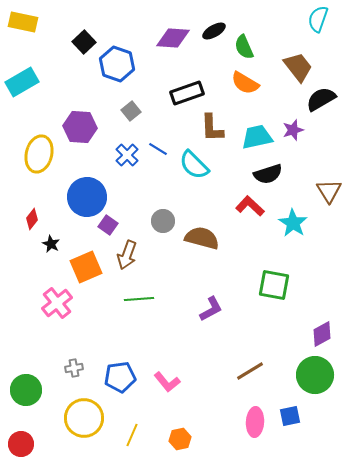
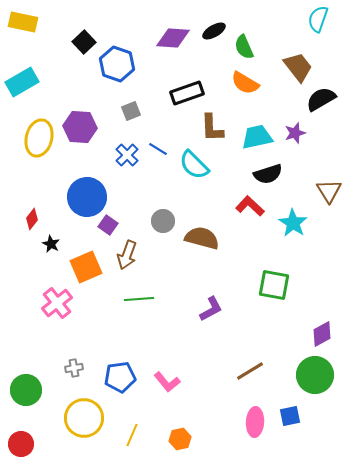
gray square at (131, 111): rotated 18 degrees clockwise
purple star at (293, 130): moved 2 px right, 3 px down
yellow ellipse at (39, 154): moved 16 px up
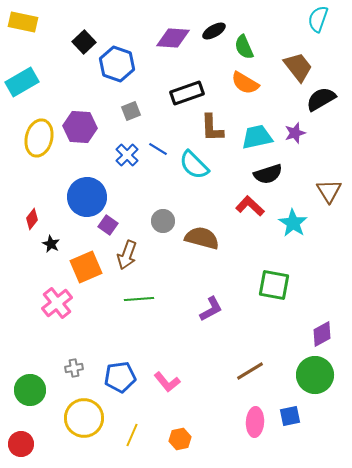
green circle at (26, 390): moved 4 px right
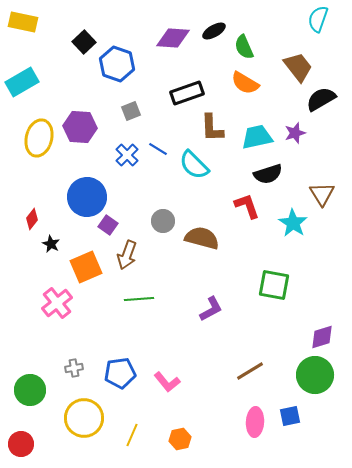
brown triangle at (329, 191): moved 7 px left, 3 px down
red L-shape at (250, 206): moved 3 px left; rotated 28 degrees clockwise
purple diamond at (322, 334): moved 3 px down; rotated 12 degrees clockwise
blue pentagon at (120, 377): moved 4 px up
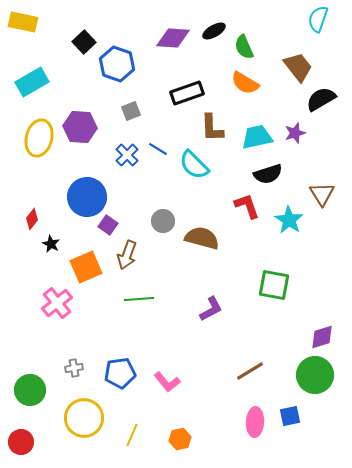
cyan rectangle at (22, 82): moved 10 px right
cyan star at (293, 223): moved 4 px left, 3 px up
red circle at (21, 444): moved 2 px up
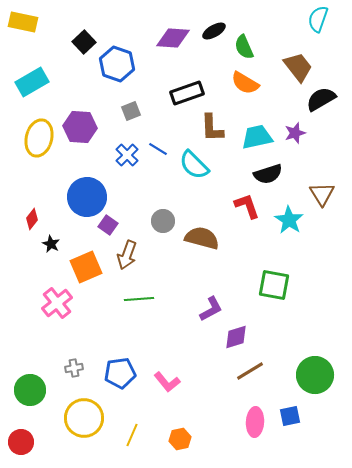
purple diamond at (322, 337): moved 86 px left
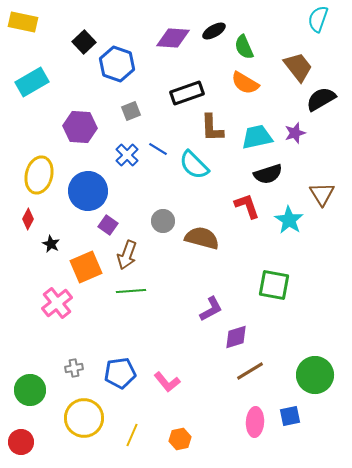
yellow ellipse at (39, 138): moved 37 px down
blue circle at (87, 197): moved 1 px right, 6 px up
red diamond at (32, 219): moved 4 px left; rotated 10 degrees counterclockwise
green line at (139, 299): moved 8 px left, 8 px up
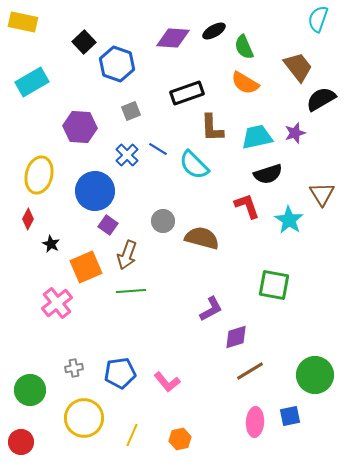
blue circle at (88, 191): moved 7 px right
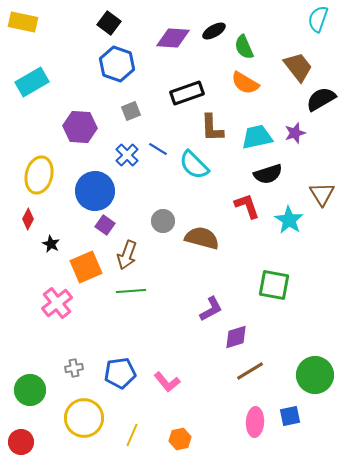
black square at (84, 42): moved 25 px right, 19 px up; rotated 10 degrees counterclockwise
purple square at (108, 225): moved 3 px left
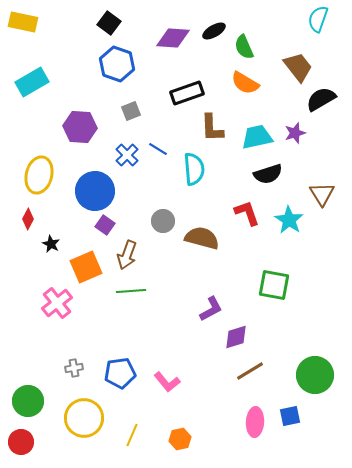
cyan semicircle at (194, 165): moved 4 px down; rotated 140 degrees counterclockwise
red L-shape at (247, 206): moved 7 px down
green circle at (30, 390): moved 2 px left, 11 px down
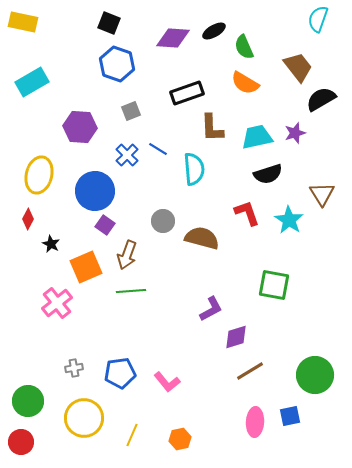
black square at (109, 23): rotated 15 degrees counterclockwise
